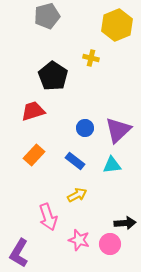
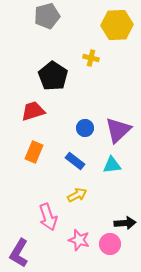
yellow hexagon: rotated 20 degrees clockwise
orange rectangle: moved 3 px up; rotated 20 degrees counterclockwise
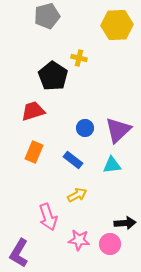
yellow cross: moved 12 px left
blue rectangle: moved 2 px left, 1 px up
pink star: rotated 10 degrees counterclockwise
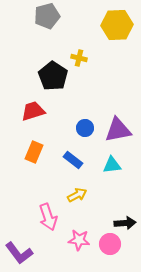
purple triangle: rotated 32 degrees clockwise
purple L-shape: rotated 68 degrees counterclockwise
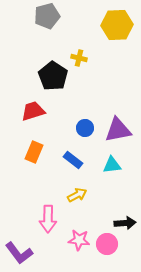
pink arrow: moved 2 px down; rotated 20 degrees clockwise
pink circle: moved 3 px left
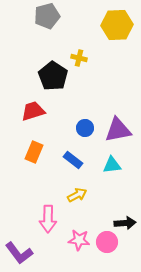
pink circle: moved 2 px up
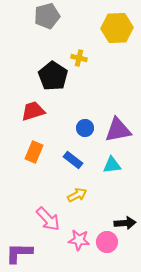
yellow hexagon: moved 3 px down
pink arrow: rotated 44 degrees counterclockwise
purple L-shape: rotated 128 degrees clockwise
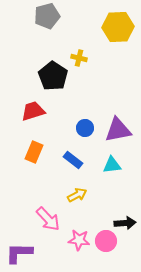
yellow hexagon: moved 1 px right, 1 px up
pink circle: moved 1 px left, 1 px up
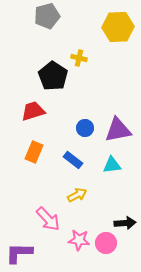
pink circle: moved 2 px down
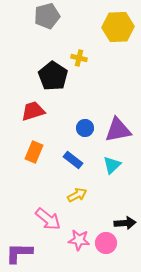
cyan triangle: rotated 36 degrees counterclockwise
pink arrow: rotated 8 degrees counterclockwise
